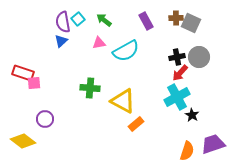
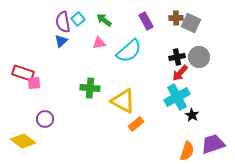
cyan semicircle: moved 3 px right; rotated 12 degrees counterclockwise
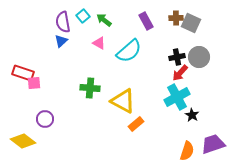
cyan square: moved 5 px right, 3 px up
pink triangle: rotated 40 degrees clockwise
